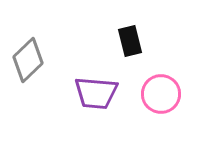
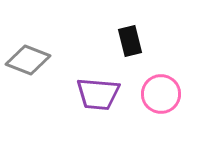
gray diamond: rotated 66 degrees clockwise
purple trapezoid: moved 2 px right, 1 px down
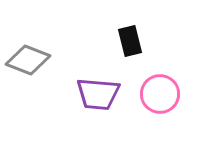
pink circle: moved 1 px left
